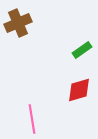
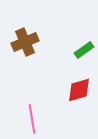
brown cross: moved 7 px right, 19 px down
green rectangle: moved 2 px right
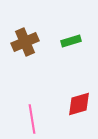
green rectangle: moved 13 px left, 9 px up; rotated 18 degrees clockwise
red diamond: moved 14 px down
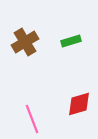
brown cross: rotated 8 degrees counterclockwise
pink line: rotated 12 degrees counterclockwise
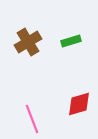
brown cross: moved 3 px right
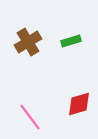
pink line: moved 2 px left, 2 px up; rotated 16 degrees counterclockwise
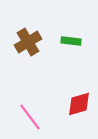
green rectangle: rotated 24 degrees clockwise
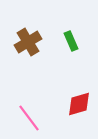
green rectangle: rotated 60 degrees clockwise
pink line: moved 1 px left, 1 px down
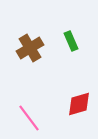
brown cross: moved 2 px right, 6 px down
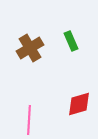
pink line: moved 2 px down; rotated 40 degrees clockwise
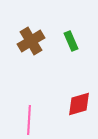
brown cross: moved 1 px right, 7 px up
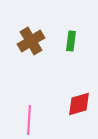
green rectangle: rotated 30 degrees clockwise
